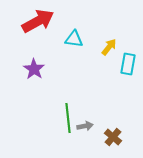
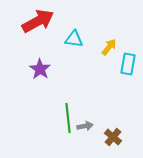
purple star: moved 6 px right
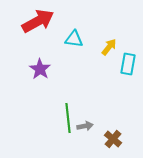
brown cross: moved 2 px down
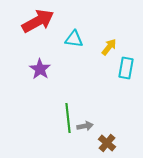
cyan rectangle: moved 2 px left, 4 px down
brown cross: moved 6 px left, 4 px down
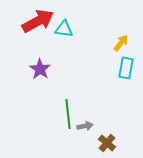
cyan triangle: moved 10 px left, 10 px up
yellow arrow: moved 12 px right, 4 px up
green line: moved 4 px up
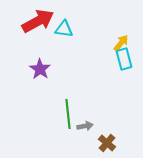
cyan rectangle: moved 2 px left, 9 px up; rotated 25 degrees counterclockwise
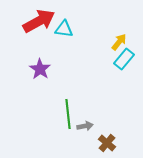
red arrow: moved 1 px right
yellow arrow: moved 2 px left, 1 px up
cyan rectangle: rotated 55 degrees clockwise
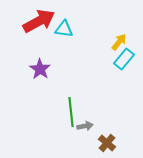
green line: moved 3 px right, 2 px up
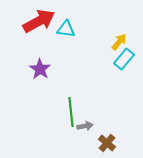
cyan triangle: moved 2 px right
